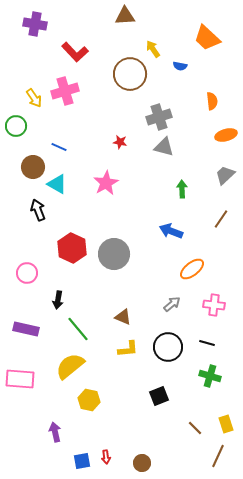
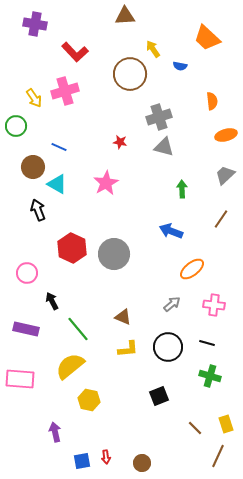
black arrow at (58, 300): moved 6 px left, 1 px down; rotated 144 degrees clockwise
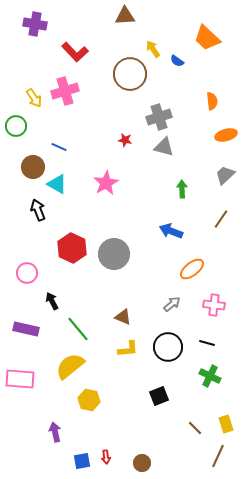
blue semicircle at (180, 66): moved 3 px left, 5 px up; rotated 24 degrees clockwise
red star at (120, 142): moved 5 px right, 2 px up
green cross at (210, 376): rotated 10 degrees clockwise
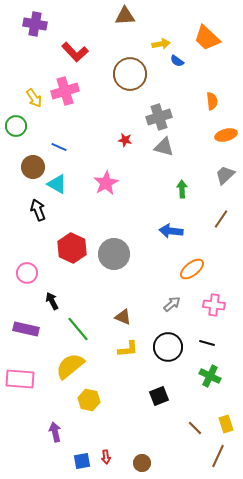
yellow arrow at (153, 49): moved 8 px right, 5 px up; rotated 114 degrees clockwise
blue arrow at (171, 231): rotated 15 degrees counterclockwise
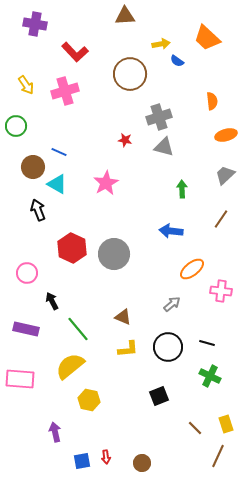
yellow arrow at (34, 98): moved 8 px left, 13 px up
blue line at (59, 147): moved 5 px down
pink cross at (214, 305): moved 7 px right, 14 px up
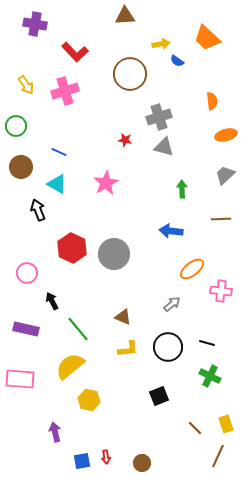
brown circle at (33, 167): moved 12 px left
brown line at (221, 219): rotated 54 degrees clockwise
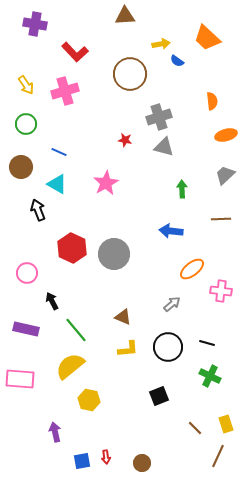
green circle at (16, 126): moved 10 px right, 2 px up
green line at (78, 329): moved 2 px left, 1 px down
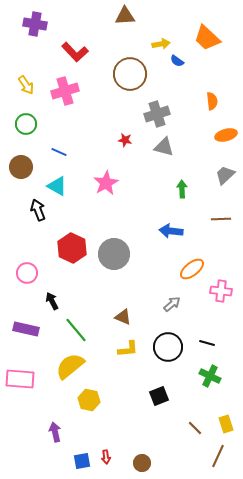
gray cross at (159, 117): moved 2 px left, 3 px up
cyan triangle at (57, 184): moved 2 px down
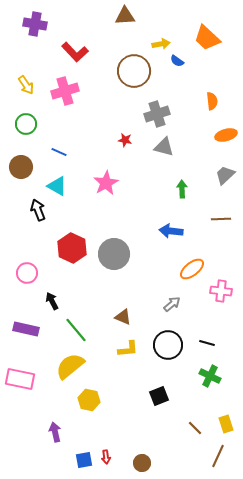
brown circle at (130, 74): moved 4 px right, 3 px up
black circle at (168, 347): moved 2 px up
pink rectangle at (20, 379): rotated 8 degrees clockwise
blue square at (82, 461): moved 2 px right, 1 px up
